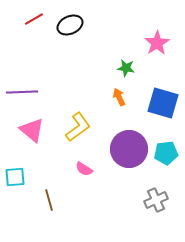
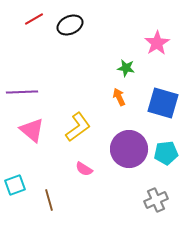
cyan square: moved 8 px down; rotated 15 degrees counterclockwise
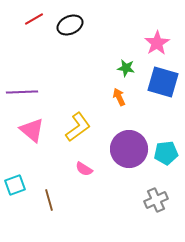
blue square: moved 21 px up
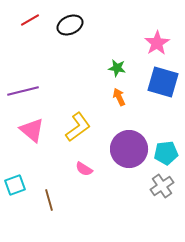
red line: moved 4 px left, 1 px down
green star: moved 9 px left
purple line: moved 1 px right, 1 px up; rotated 12 degrees counterclockwise
gray cross: moved 6 px right, 14 px up; rotated 10 degrees counterclockwise
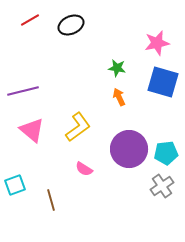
black ellipse: moved 1 px right
pink star: rotated 20 degrees clockwise
brown line: moved 2 px right
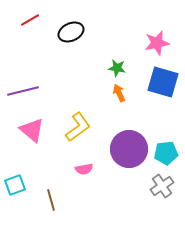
black ellipse: moved 7 px down
orange arrow: moved 4 px up
pink semicircle: rotated 42 degrees counterclockwise
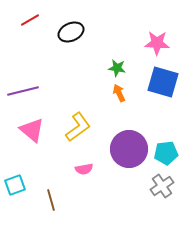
pink star: rotated 15 degrees clockwise
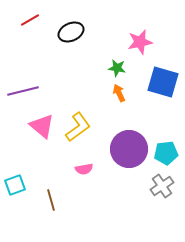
pink star: moved 17 px left, 1 px up; rotated 15 degrees counterclockwise
pink triangle: moved 10 px right, 4 px up
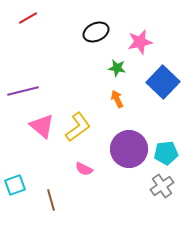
red line: moved 2 px left, 2 px up
black ellipse: moved 25 px right
blue square: rotated 28 degrees clockwise
orange arrow: moved 2 px left, 6 px down
pink semicircle: rotated 36 degrees clockwise
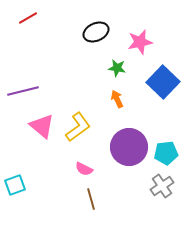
purple circle: moved 2 px up
brown line: moved 40 px right, 1 px up
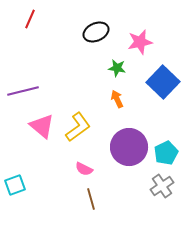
red line: moved 2 px right, 1 px down; rotated 36 degrees counterclockwise
cyan pentagon: rotated 20 degrees counterclockwise
